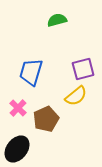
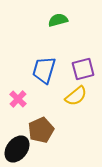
green semicircle: moved 1 px right
blue trapezoid: moved 13 px right, 2 px up
pink cross: moved 9 px up
brown pentagon: moved 5 px left, 11 px down
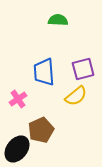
green semicircle: rotated 18 degrees clockwise
blue trapezoid: moved 2 px down; rotated 20 degrees counterclockwise
pink cross: rotated 12 degrees clockwise
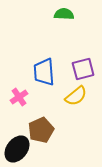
green semicircle: moved 6 px right, 6 px up
pink cross: moved 1 px right, 2 px up
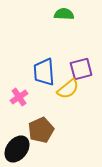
purple square: moved 2 px left
yellow semicircle: moved 8 px left, 7 px up
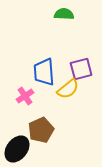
pink cross: moved 6 px right, 1 px up
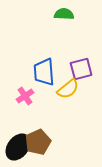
brown pentagon: moved 3 px left, 12 px down
black ellipse: moved 1 px right, 2 px up
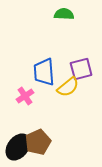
yellow semicircle: moved 2 px up
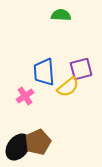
green semicircle: moved 3 px left, 1 px down
